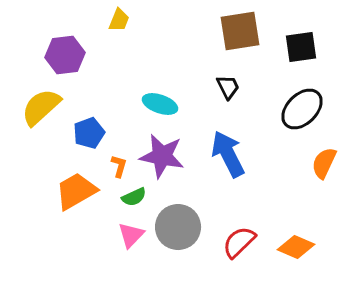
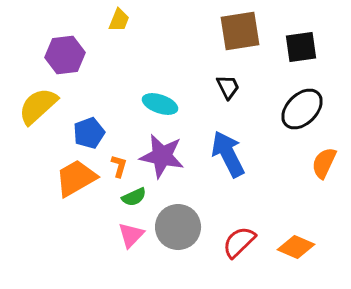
yellow semicircle: moved 3 px left, 1 px up
orange trapezoid: moved 13 px up
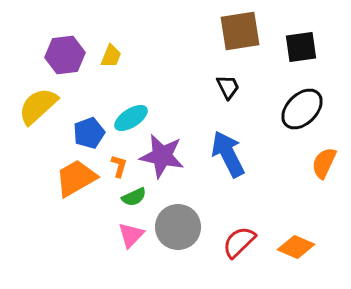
yellow trapezoid: moved 8 px left, 36 px down
cyan ellipse: moved 29 px left, 14 px down; rotated 52 degrees counterclockwise
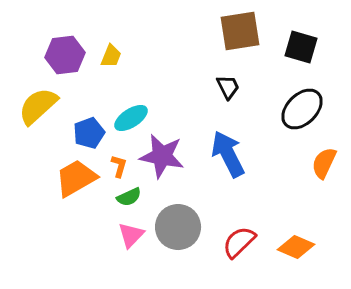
black square: rotated 24 degrees clockwise
green semicircle: moved 5 px left
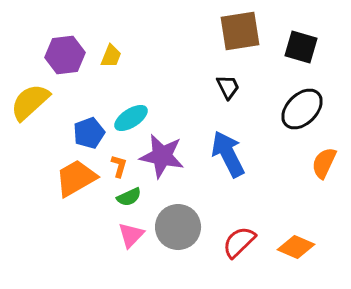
yellow semicircle: moved 8 px left, 4 px up
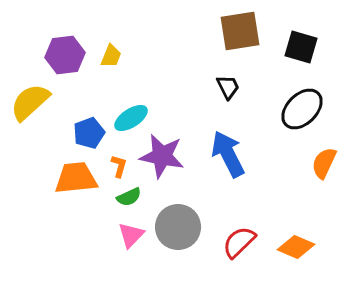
orange trapezoid: rotated 24 degrees clockwise
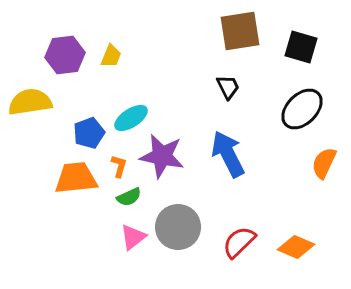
yellow semicircle: rotated 33 degrees clockwise
pink triangle: moved 2 px right, 2 px down; rotated 8 degrees clockwise
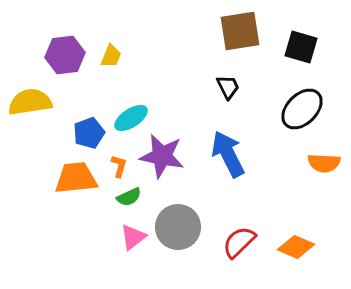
orange semicircle: rotated 112 degrees counterclockwise
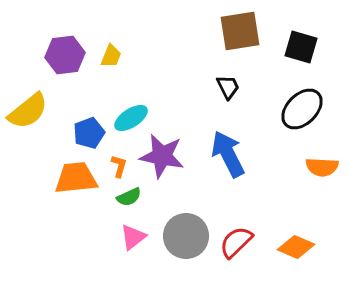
yellow semicircle: moved 2 px left, 9 px down; rotated 150 degrees clockwise
orange semicircle: moved 2 px left, 4 px down
gray circle: moved 8 px right, 9 px down
red semicircle: moved 3 px left
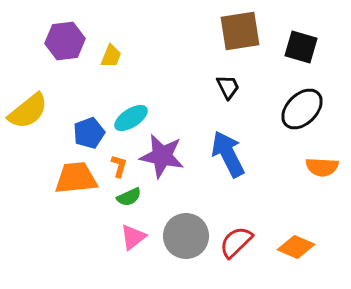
purple hexagon: moved 14 px up
